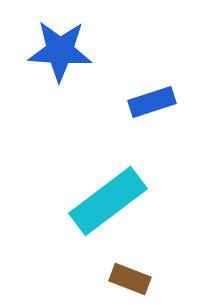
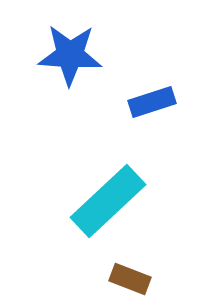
blue star: moved 10 px right, 4 px down
cyan rectangle: rotated 6 degrees counterclockwise
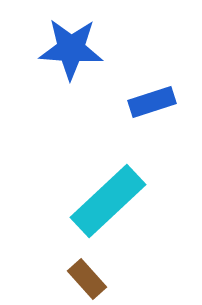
blue star: moved 1 px right, 6 px up
brown rectangle: moved 43 px left; rotated 27 degrees clockwise
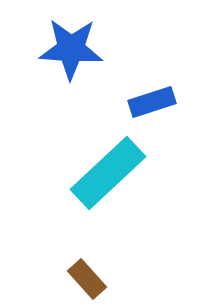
cyan rectangle: moved 28 px up
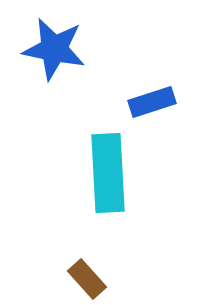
blue star: moved 17 px left; rotated 8 degrees clockwise
cyan rectangle: rotated 50 degrees counterclockwise
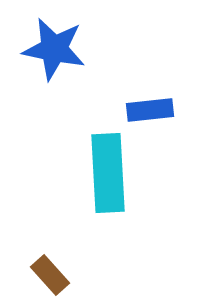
blue rectangle: moved 2 px left, 8 px down; rotated 12 degrees clockwise
brown rectangle: moved 37 px left, 4 px up
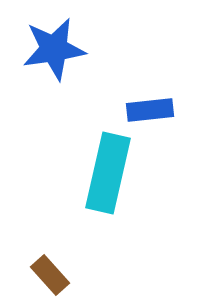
blue star: rotated 20 degrees counterclockwise
cyan rectangle: rotated 16 degrees clockwise
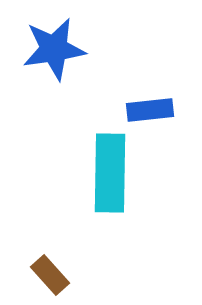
cyan rectangle: moved 2 px right; rotated 12 degrees counterclockwise
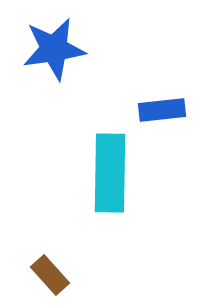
blue rectangle: moved 12 px right
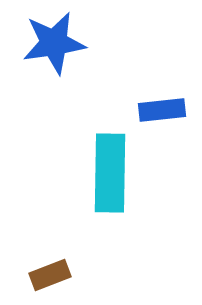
blue star: moved 6 px up
brown rectangle: rotated 69 degrees counterclockwise
